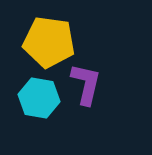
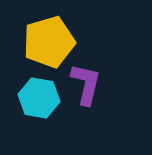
yellow pentagon: rotated 24 degrees counterclockwise
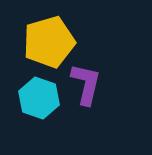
cyan hexagon: rotated 9 degrees clockwise
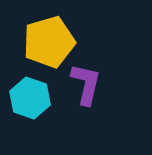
cyan hexagon: moved 9 px left
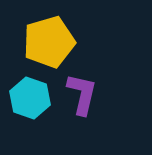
purple L-shape: moved 4 px left, 10 px down
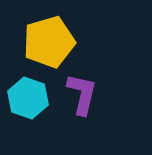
cyan hexagon: moved 2 px left
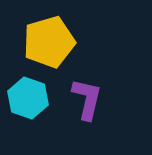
purple L-shape: moved 5 px right, 5 px down
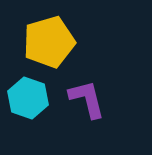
purple L-shape: rotated 27 degrees counterclockwise
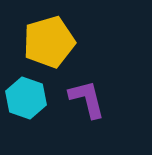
cyan hexagon: moved 2 px left
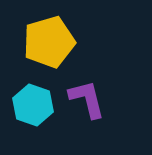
cyan hexagon: moved 7 px right, 7 px down
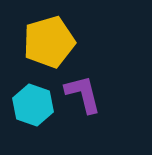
purple L-shape: moved 4 px left, 5 px up
